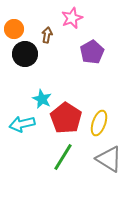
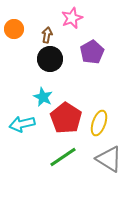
black circle: moved 25 px right, 5 px down
cyan star: moved 1 px right, 2 px up
green line: rotated 24 degrees clockwise
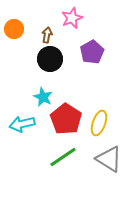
red pentagon: moved 1 px down
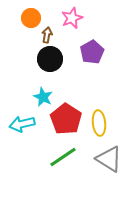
orange circle: moved 17 px right, 11 px up
yellow ellipse: rotated 25 degrees counterclockwise
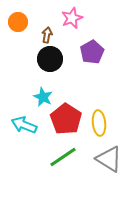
orange circle: moved 13 px left, 4 px down
cyan arrow: moved 2 px right, 1 px down; rotated 35 degrees clockwise
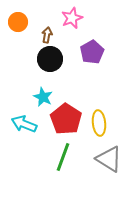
cyan arrow: moved 1 px up
green line: rotated 36 degrees counterclockwise
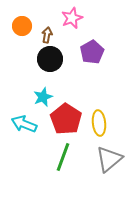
orange circle: moved 4 px right, 4 px down
cyan star: rotated 24 degrees clockwise
gray triangle: rotated 48 degrees clockwise
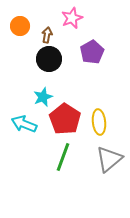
orange circle: moved 2 px left
black circle: moved 1 px left
red pentagon: moved 1 px left
yellow ellipse: moved 1 px up
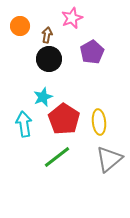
red pentagon: moved 1 px left
cyan arrow: rotated 60 degrees clockwise
green line: moved 6 px left; rotated 32 degrees clockwise
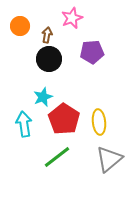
purple pentagon: rotated 25 degrees clockwise
